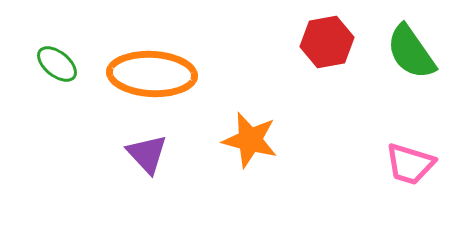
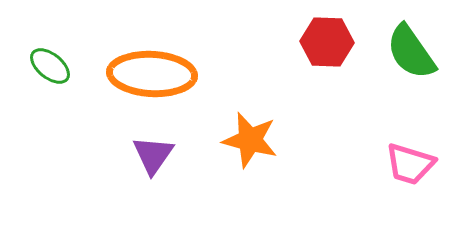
red hexagon: rotated 12 degrees clockwise
green ellipse: moved 7 px left, 2 px down
purple triangle: moved 6 px right, 1 px down; rotated 18 degrees clockwise
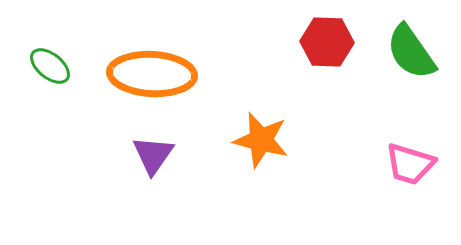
orange star: moved 11 px right
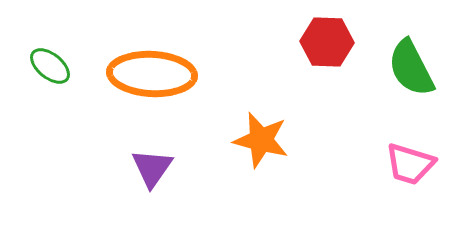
green semicircle: moved 16 px down; rotated 8 degrees clockwise
purple triangle: moved 1 px left, 13 px down
